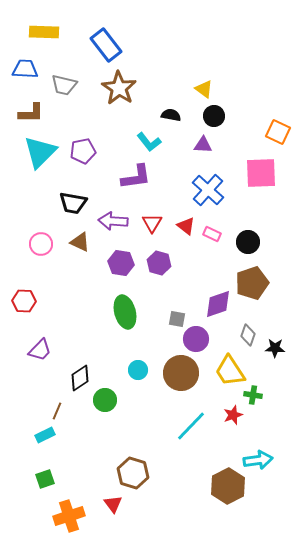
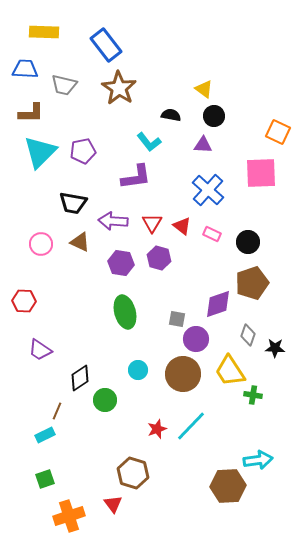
red triangle at (186, 226): moved 4 px left
purple hexagon at (159, 263): moved 5 px up
purple trapezoid at (40, 350): rotated 80 degrees clockwise
brown circle at (181, 373): moved 2 px right, 1 px down
red star at (233, 415): moved 76 px left, 14 px down
brown hexagon at (228, 486): rotated 24 degrees clockwise
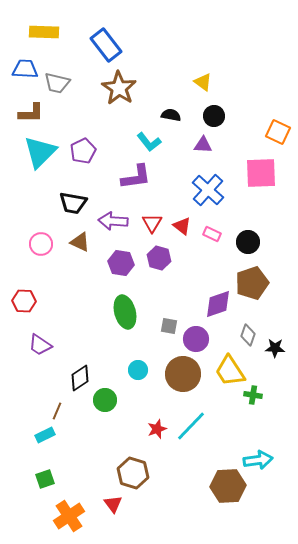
gray trapezoid at (64, 85): moved 7 px left, 2 px up
yellow triangle at (204, 89): moved 1 px left, 7 px up
purple pentagon at (83, 151): rotated 15 degrees counterclockwise
gray square at (177, 319): moved 8 px left, 7 px down
purple trapezoid at (40, 350): moved 5 px up
orange cross at (69, 516): rotated 16 degrees counterclockwise
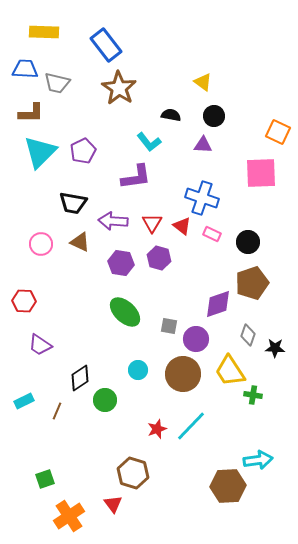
blue cross at (208, 190): moved 6 px left, 8 px down; rotated 24 degrees counterclockwise
green ellipse at (125, 312): rotated 32 degrees counterclockwise
cyan rectangle at (45, 435): moved 21 px left, 34 px up
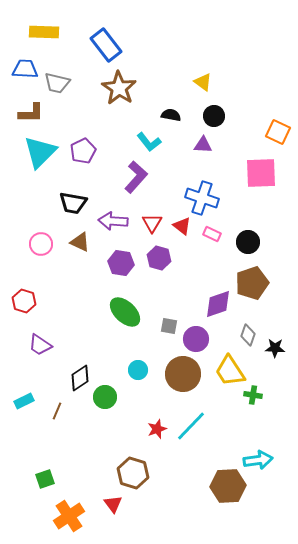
purple L-shape at (136, 177): rotated 40 degrees counterclockwise
red hexagon at (24, 301): rotated 15 degrees clockwise
green circle at (105, 400): moved 3 px up
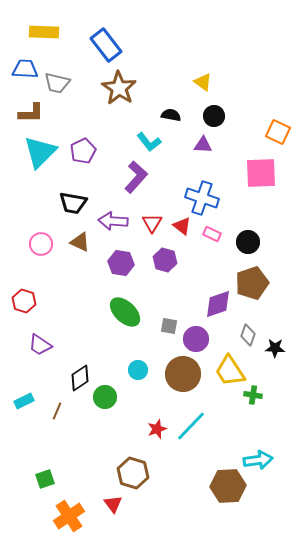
purple hexagon at (159, 258): moved 6 px right, 2 px down
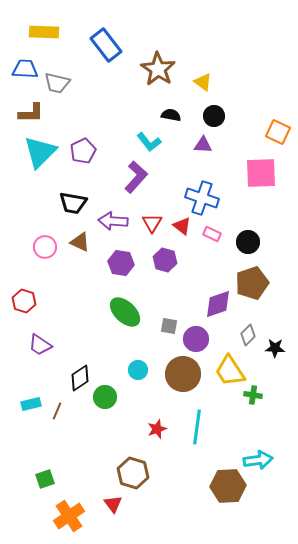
brown star at (119, 88): moved 39 px right, 19 px up
pink circle at (41, 244): moved 4 px right, 3 px down
gray diamond at (248, 335): rotated 25 degrees clockwise
cyan rectangle at (24, 401): moved 7 px right, 3 px down; rotated 12 degrees clockwise
cyan line at (191, 426): moved 6 px right, 1 px down; rotated 36 degrees counterclockwise
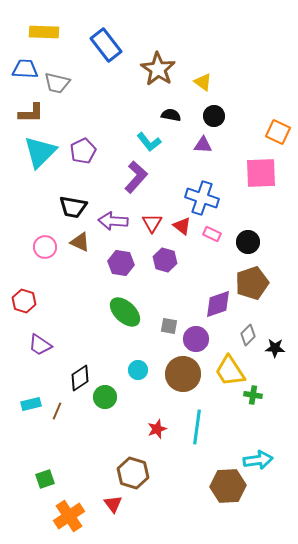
black trapezoid at (73, 203): moved 4 px down
